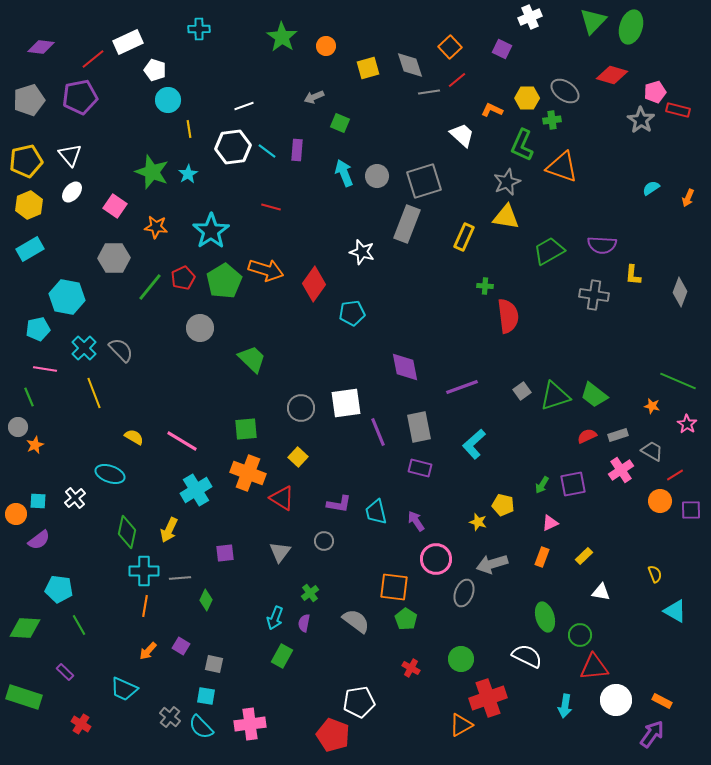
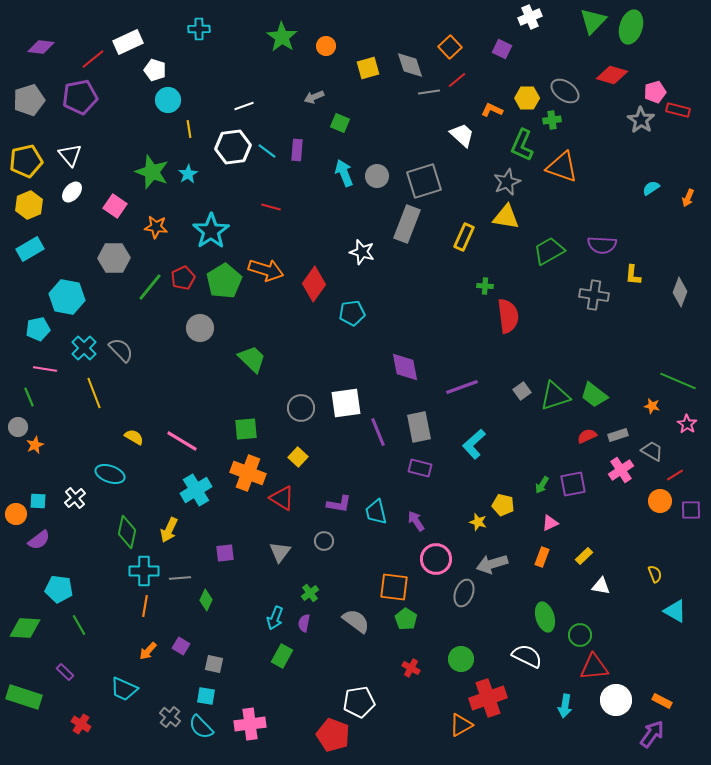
white triangle at (601, 592): moved 6 px up
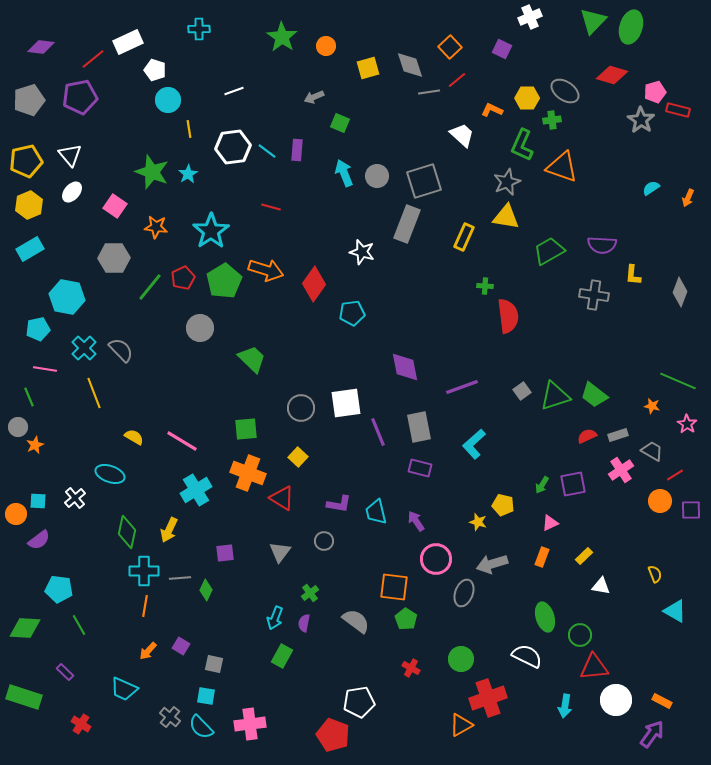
white line at (244, 106): moved 10 px left, 15 px up
green diamond at (206, 600): moved 10 px up
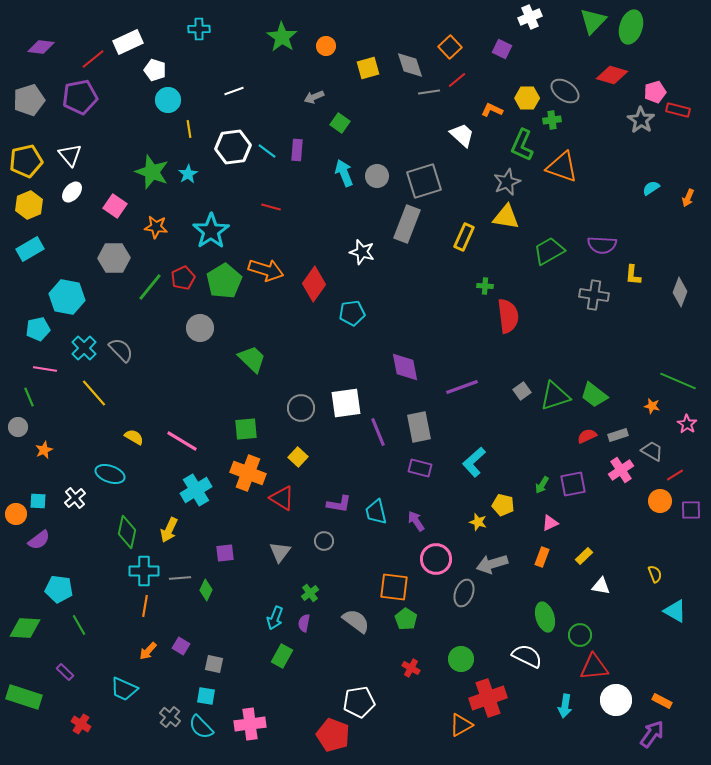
green square at (340, 123): rotated 12 degrees clockwise
yellow line at (94, 393): rotated 20 degrees counterclockwise
cyan L-shape at (474, 444): moved 18 px down
orange star at (35, 445): moved 9 px right, 5 px down
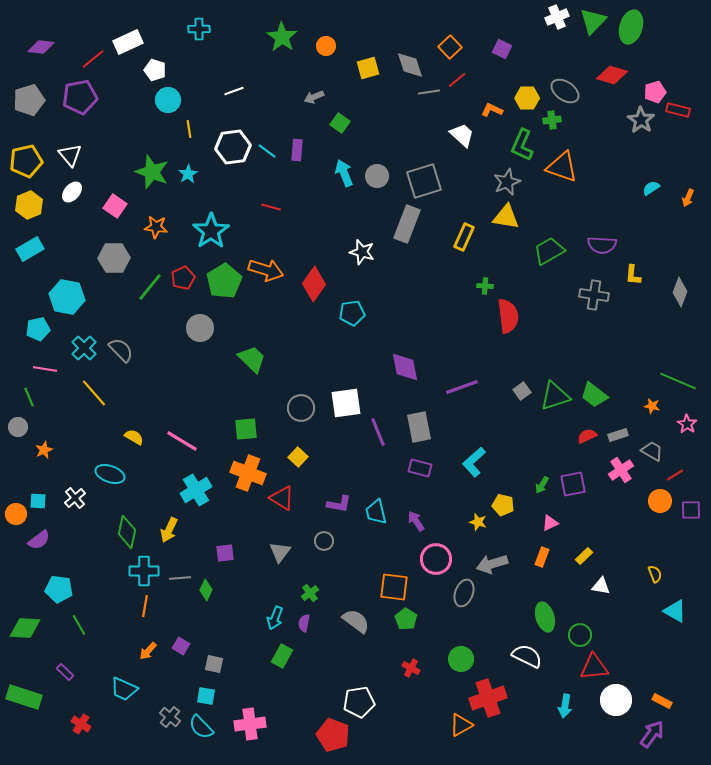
white cross at (530, 17): moved 27 px right
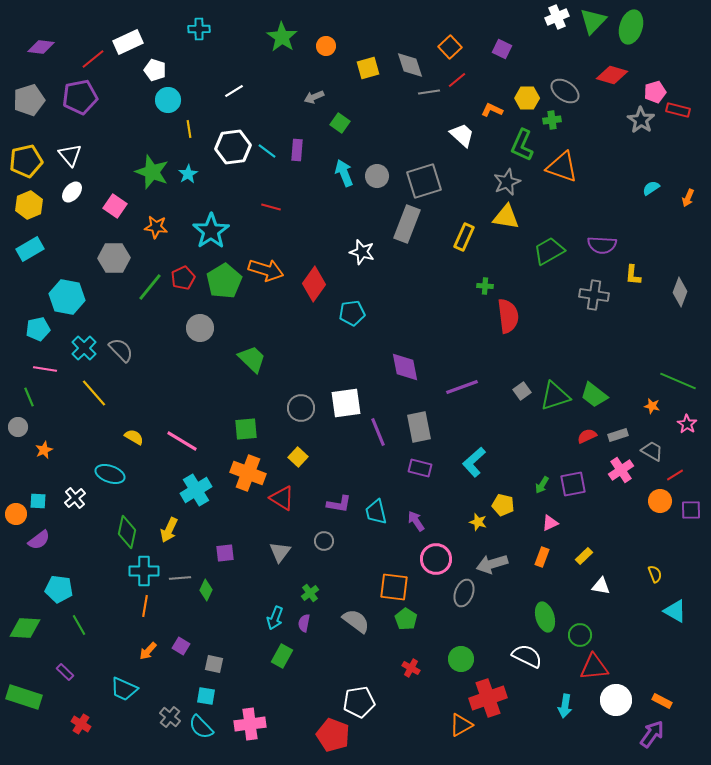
white line at (234, 91): rotated 12 degrees counterclockwise
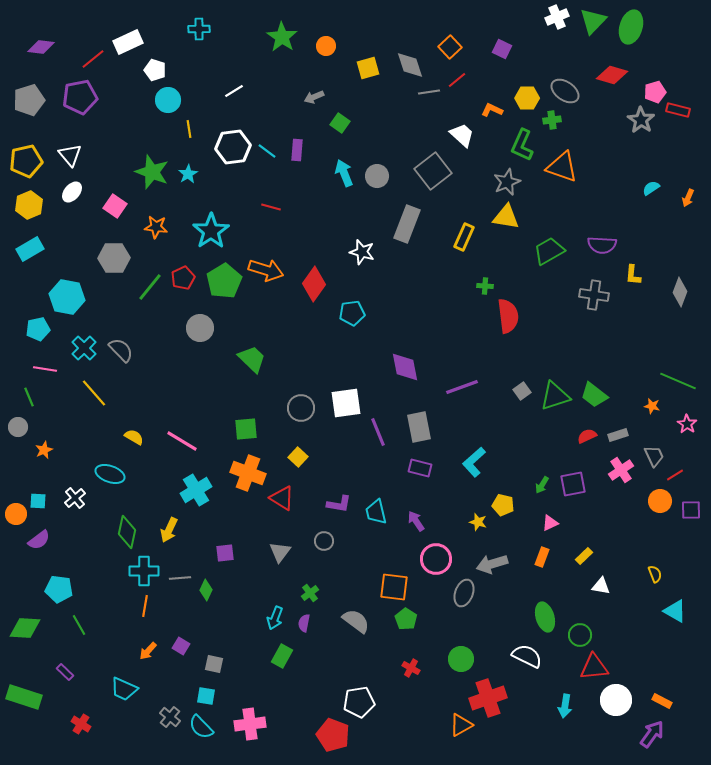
gray square at (424, 181): moved 9 px right, 10 px up; rotated 21 degrees counterclockwise
gray trapezoid at (652, 451): moved 2 px right, 5 px down; rotated 35 degrees clockwise
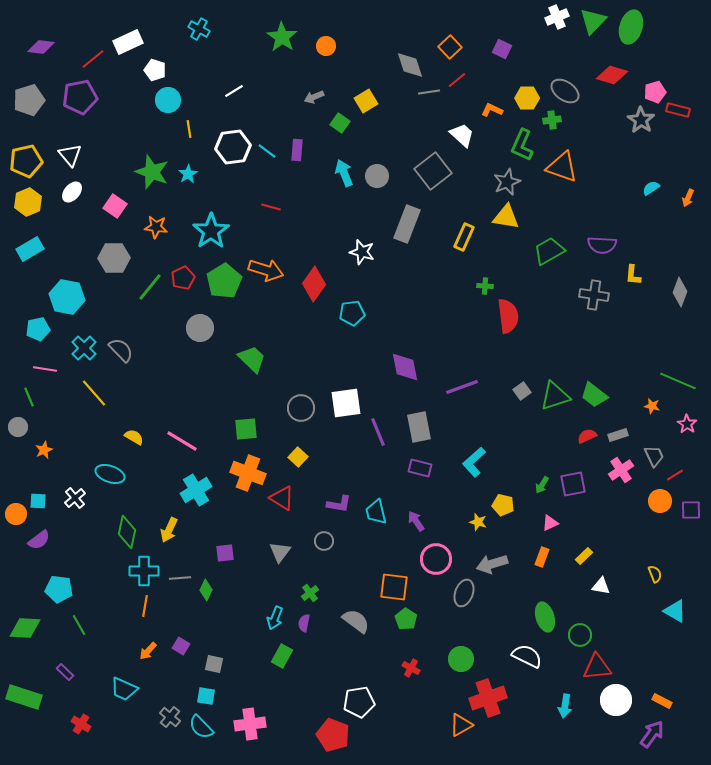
cyan cross at (199, 29): rotated 30 degrees clockwise
yellow square at (368, 68): moved 2 px left, 33 px down; rotated 15 degrees counterclockwise
yellow hexagon at (29, 205): moved 1 px left, 3 px up
red triangle at (594, 667): moved 3 px right
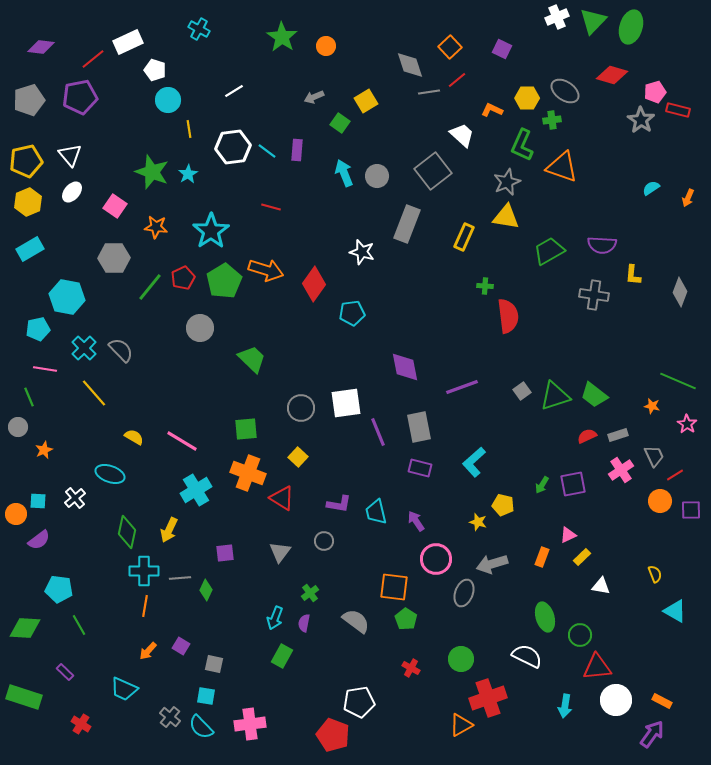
pink triangle at (550, 523): moved 18 px right, 12 px down
yellow rectangle at (584, 556): moved 2 px left, 1 px down
